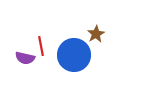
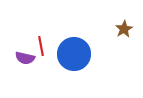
brown star: moved 28 px right, 5 px up
blue circle: moved 1 px up
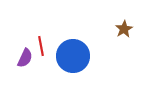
blue circle: moved 1 px left, 2 px down
purple semicircle: rotated 78 degrees counterclockwise
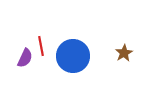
brown star: moved 24 px down
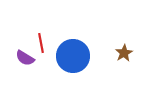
red line: moved 3 px up
purple semicircle: rotated 96 degrees clockwise
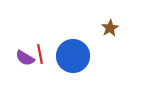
red line: moved 1 px left, 11 px down
brown star: moved 14 px left, 25 px up
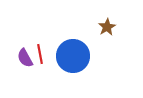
brown star: moved 3 px left, 1 px up
purple semicircle: rotated 30 degrees clockwise
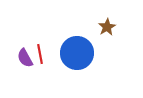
blue circle: moved 4 px right, 3 px up
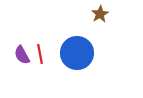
brown star: moved 7 px left, 13 px up
purple semicircle: moved 3 px left, 3 px up
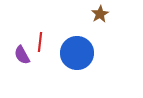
red line: moved 12 px up; rotated 18 degrees clockwise
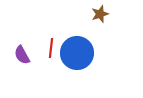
brown star: rotated 12 degrees clockwise
red line: moved 11 px right, 6 px down
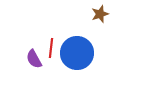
purple semicircle: moved 12 px right, 4 px down
